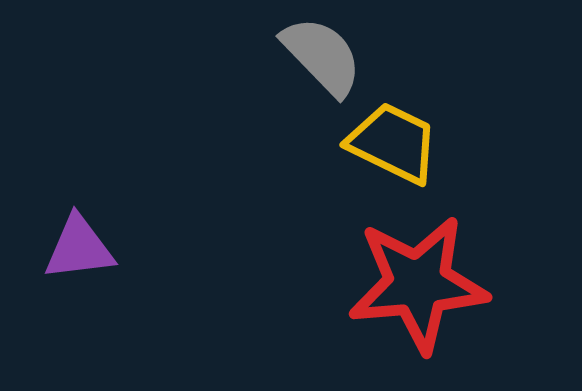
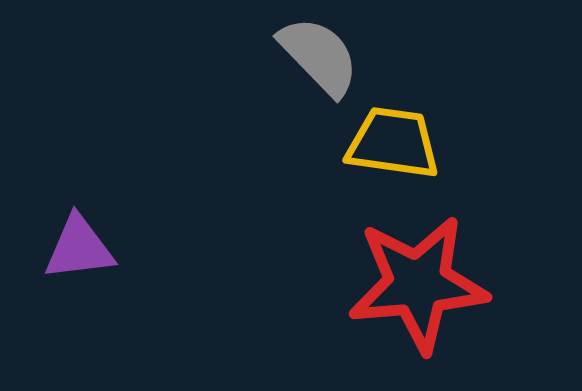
gray semicircle: moved 3 px left
yellow trapezoid: rotated 18 degrees counterclockwise
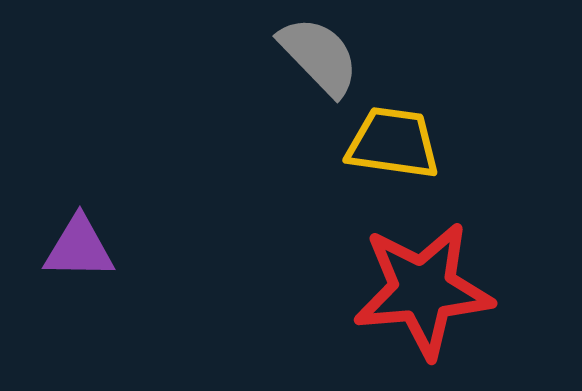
purple triangle: rotated 8 degrees clockwise
red star: moved 5 px right, 6 px down
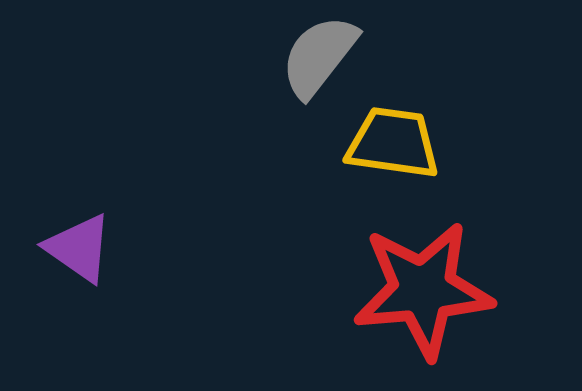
gray semicircle: rotated 98 degrees counterclockwise
purple triangle: rotated 34 degrees clockwise
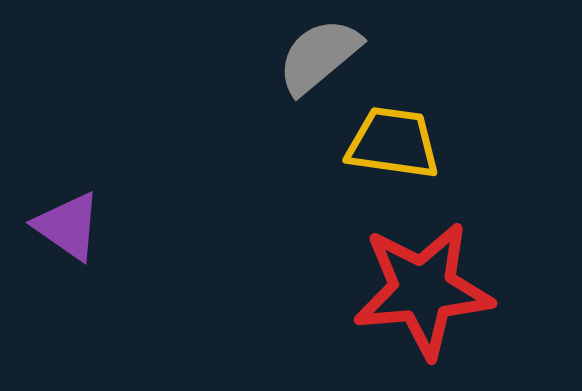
gray semicircle: rotated 12 degrees clockwise
purple triangle: moved 11 px left, 22 px up
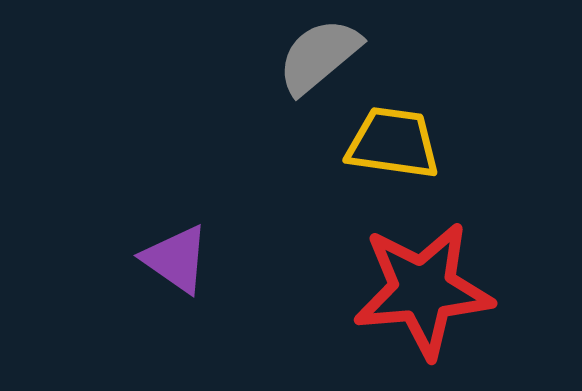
purple triangle: moved 108 px right, 33 px down
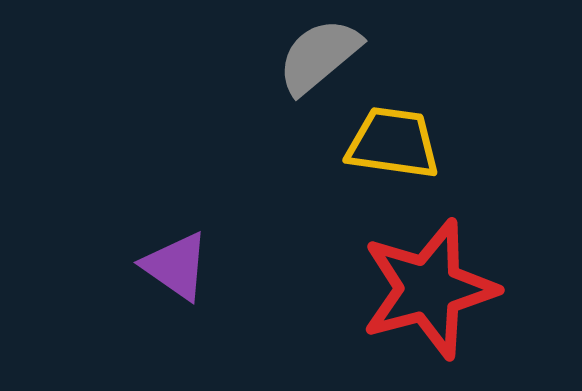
purple triangle: moved 7 px down
red star: moved 6 px right, 1 px up; rotated 10 degrees counterclockwise
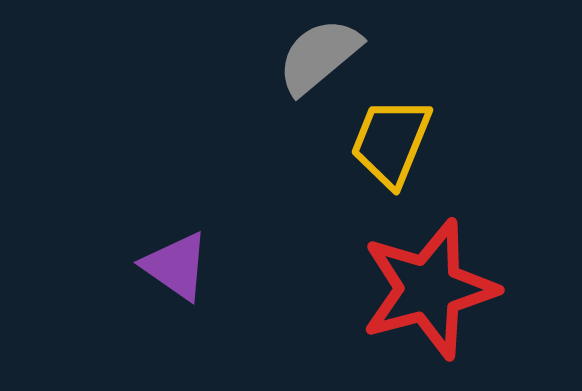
yellow trapezoid: moved 2 px left, 1 px up; rotated 76 degrees counterclockwise
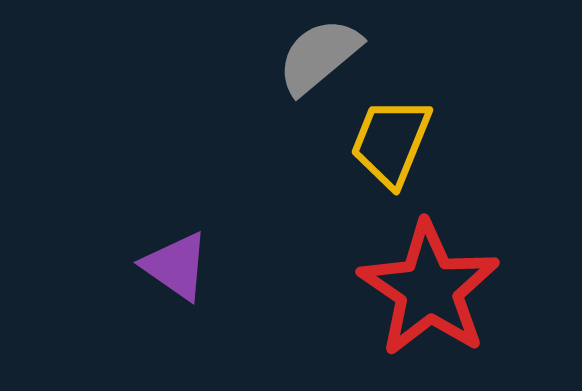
red star: rotated 23 degrees counterclockwise
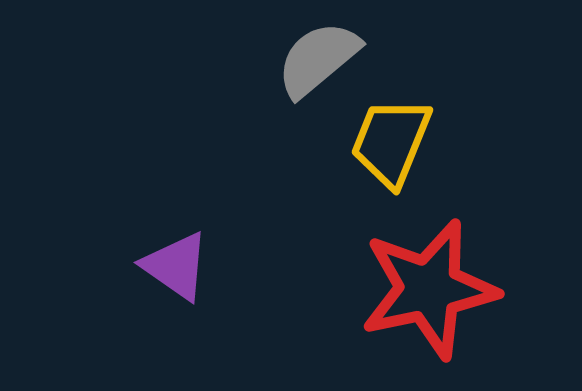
gray semicircle: moved 1 px left, 3 px down
red star: rotated 26 degrees clockwise
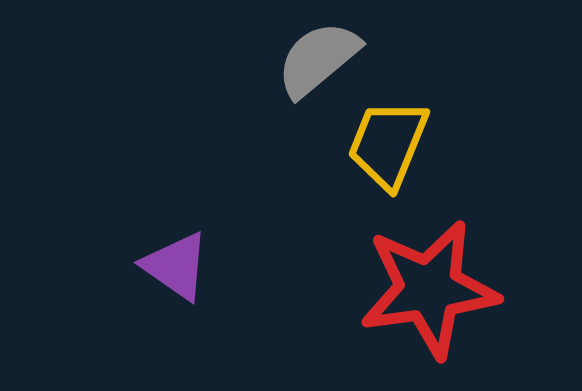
yellow trapezoid: moved 3 px left, 2 px down
red star: rotated 4 degrees clockwise
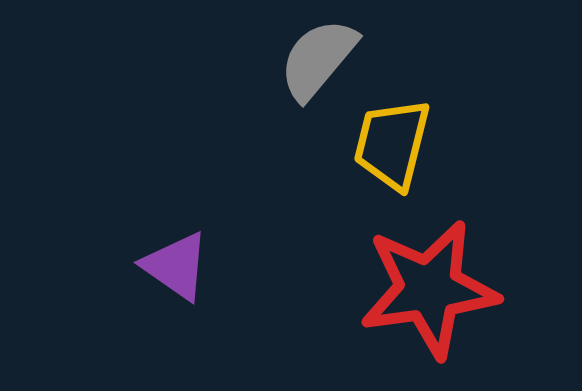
gray semicircle: rotated 10 degrees counterclockwise
yellow trapezoid: moved 4 px right; rotated 8 degrees counterclockwise
